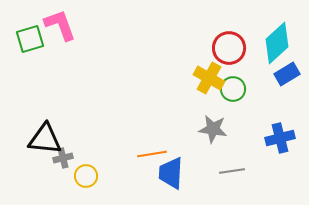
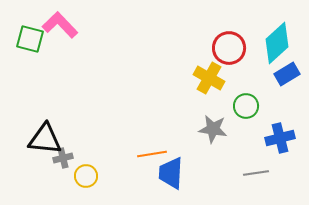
pink L-shape: rotated 24 degrees counterclockwise
green square: rotated 32 degrees clockwise
green circle: moved 13 px right, 17 px down
gray line: moved 24 px right, 2 px down
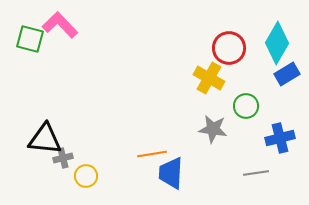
cyan diamond: rotated 18 degrees counterclockwise
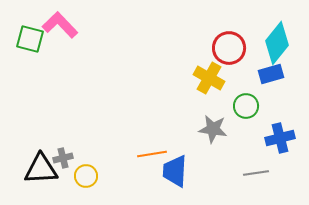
cyan diamond: rotated 9 degrees clockwise
blue rectangle: moved 16 px left; rotated 15 degrees clockwise
black triangle: moved 4 px left, 30 px down; rotated 9 degrees counterclockwise
blue trapezoid: moved 4 px right, 2 px up
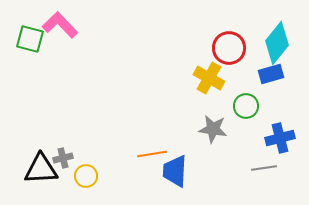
gray line: moved 8 px right, 5 px up
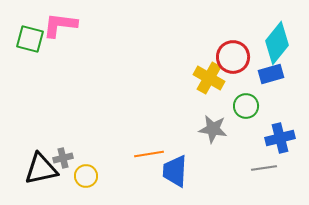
pink L-shape: rotated 39 degrees counterclockwise
red circle: moved 4 px right, 9 px down
orange line: moved 3 px left
black triangle: rotated 9 degrees counterclockwise
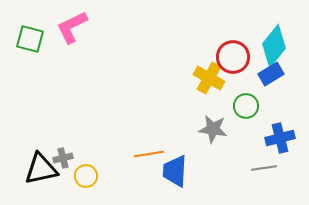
pink L-shape: moved 12 px right, 2 px down; rotated 33 degrees counterclockwise
cyan diamond: moved 3 px left, 3 px down
blue rectangle: rotated 15 degrees counterclockwise
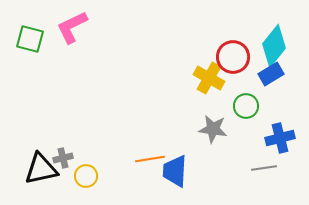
orange line: moved 1 px right, 5 px down
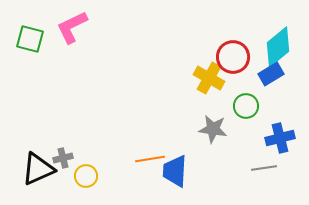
cyan diamond: moved 4 px right, 1 px down; rotated 12 degrees clockwise
black triangle: moved 3 px left; rotated 12 degrees counterclockwise
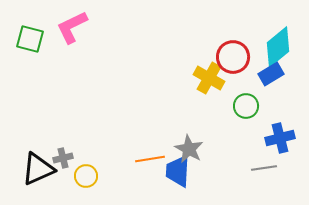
gray star: moved 24 px left, 20 px down; rotated 20 degrees clockwise
blue trapezoid: moved 3 px right
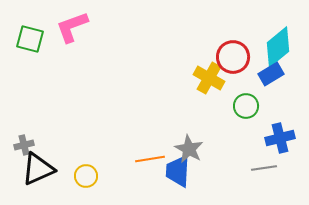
pink L-shape: rotated 6 degrees clockwise
gray cross: moved 39 px left, 13 px up
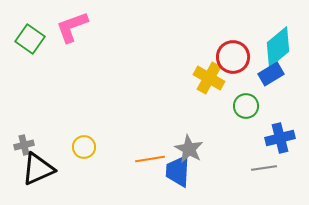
green square: rotated 20 degrees clockwise
yellow circle: moved 2 px left, 29 px up
